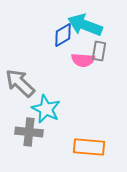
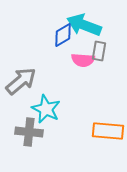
cyan arrow: moved 1 px left
gray arrow: moved 1 px right, 2 px up; rotated 96 degrees clockwise
orange rectangle: moved 19 px right, 16 px up
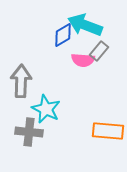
cyan arrow: moved 1 px right
gray rectangle: rotated 30 degrees clockwise
gray arrow: rotated 48 degrees counterclockwise
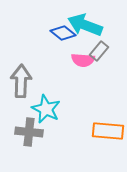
blue diamond: moved 2 px up; rotated 70 degrees clockwise
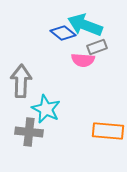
gray rectangle: moved 2 px left, 4 px up; rotated 30 degrees clockwise
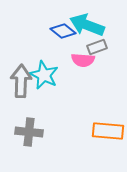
cyan arrow: moved 2 px right
blue diamond: moved 2 px up
cyan star: moved 2 px left, 34 px up
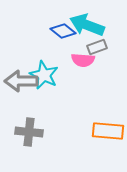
gray arrow: rotated 92 degrees counterclockwise
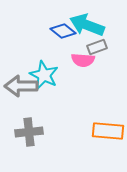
gray arrow: moved 5 px down
gray cross: rotated 12 degrees counterclockwise
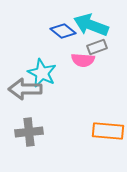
cyan arrow: moved 4 px right
cyan star: moved 2 px left, 2 px up
gray arrow: moved 4 px right, 3 px down
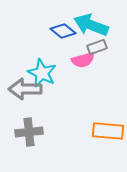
pink semicircle: rotated 20 degrees counterclockwise
